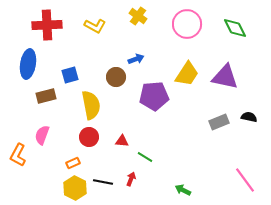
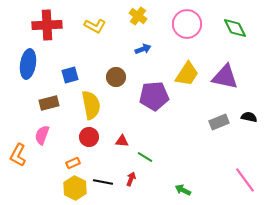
blue arrow: moved 7 px right, 10 px up
brown rectangle: moved 3 px right, 7 px down
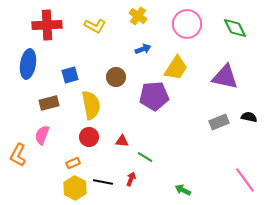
yellow trapezoid: moved 11 px left, 6 px up
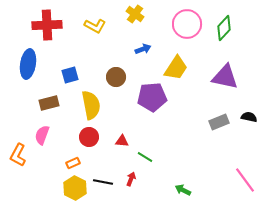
yellow cross: moved 3 px left, 2 px up
green diamond: moved 11 px left; rotated 70 degrees clockwise
purple pentagon: moved 2 px left, 1 px down
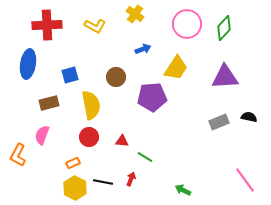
purple triangle: rotated 16 degrees counterclockwise
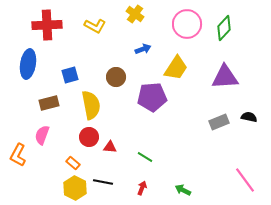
red triangle: moved 12 px left, 6 px down
orange rectangle: rotated 64 degrees clockwise
red arrow: moved 11 px right, 9 px down
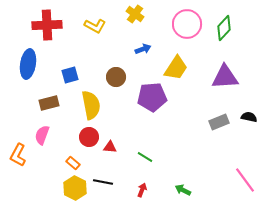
red arrow: moved 2 px down
